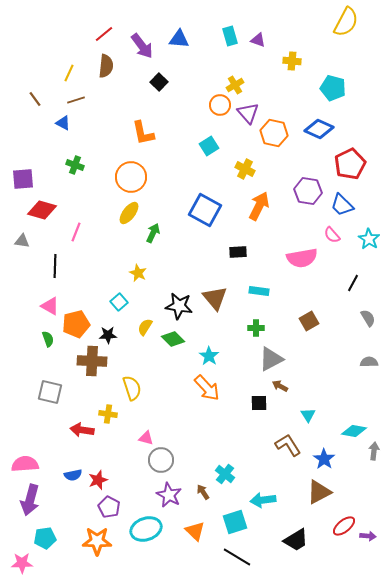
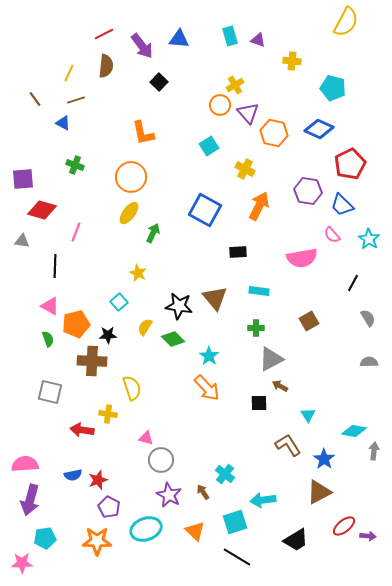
red line at (104, 34): rotated 12 degrees clockwise
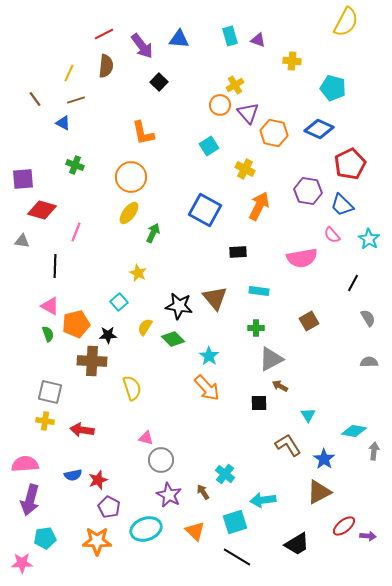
green semicircle at (48, 339): moved 5 px up
yellow cross at (108, 414): moved 63 px left, 7 px down
black trapezoid at (296, 540): moved 1 px right, 4 px down
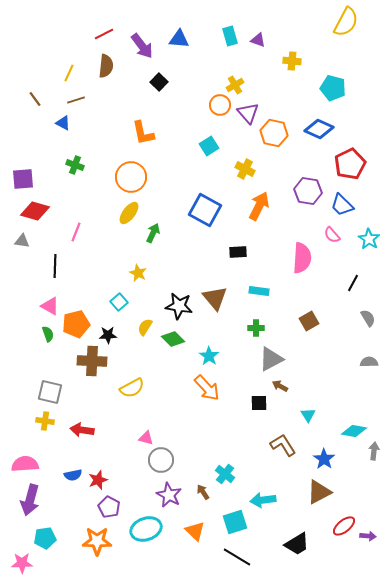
red diamond at (42, 210): moved 7 px left, 1 px down
pink semicircle at (302, 258): rotated 76 degrees counterclockwise
yellow semicircle at (132, 388): rotated 80 degrees clockwise
brown L-shape at (288, 445): moved 5 px left
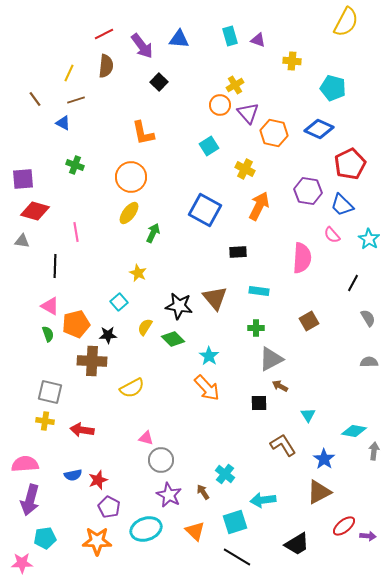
pink line at (76, 232): rotated 30 degrees counterclockwise
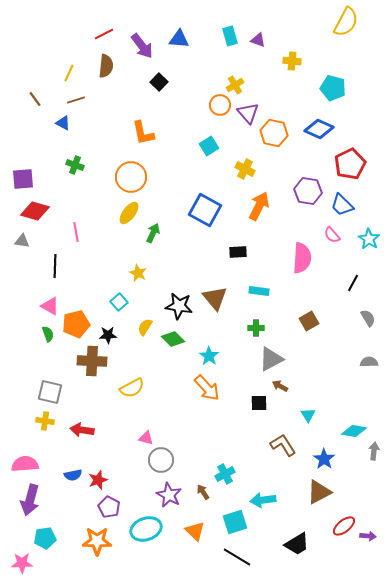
cyan cross at (225, 474): rotated 24 degrees clockwise
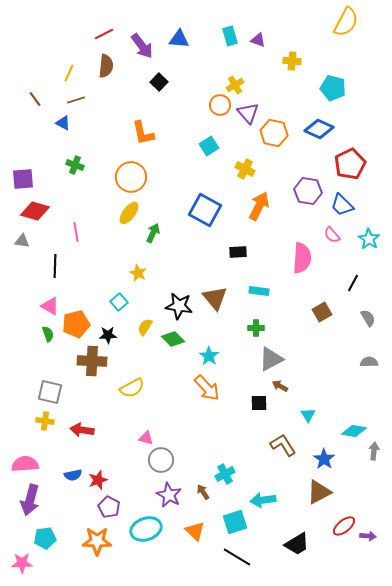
brown square at (309, 321): moved 13 px right, 9 px up
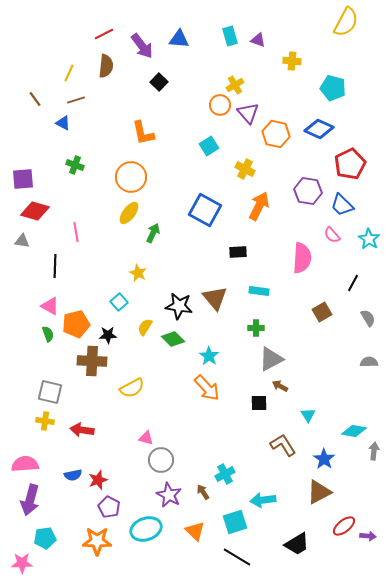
orange hexagon at (274, 133): moved 2 px right, 1 px down
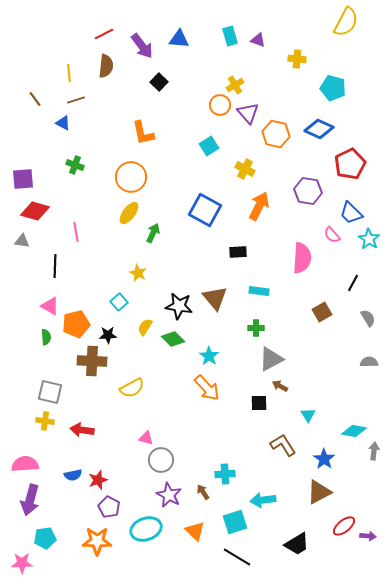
yellow cross at (292, 61): moved 5 px right, 2 px up
yellow line at (69, 73): rotated 30 degrees counterclockwise
blue trapezoid at (342, 205): moved 9 px right, 8 px down
green semicircle at (48, 334): moved 2 px left, 3 px down; rotated 14 degrees clockwise
cyan cross at (225, 474): rotated 24 degrees clockwise
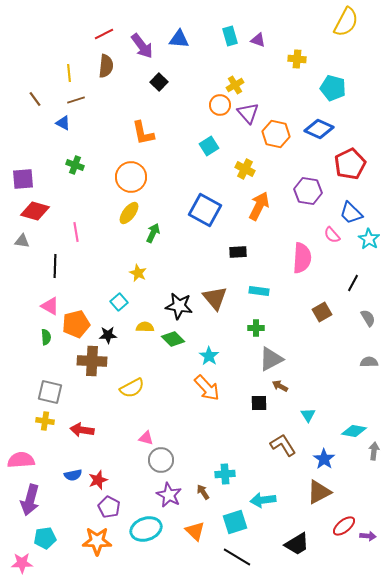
yellow semicircle at (145, 327): rotated 60 degrees clockwise
pink semicircle at (25, 464): moved 4 px left, 4 px up
